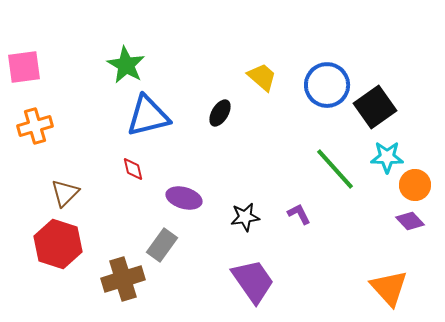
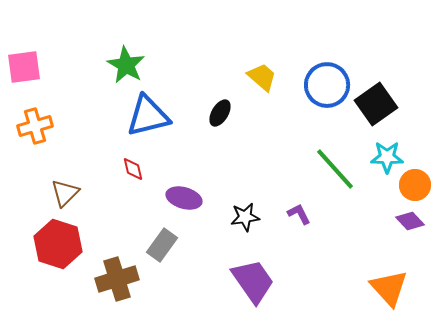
black square: moved 1 px right, 3 px up
brown cross: moved 6 px left
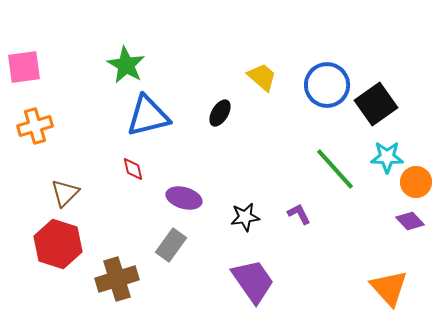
orange circle: moved 1 px right, 3 px up
gray rectangle: moved 9 px right
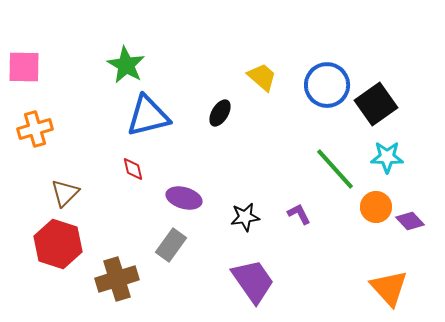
pink square: rotated 9 degrees clockwise
orange cross: moved 3 px down
orange circle: moved 40 px left, 25 px down
